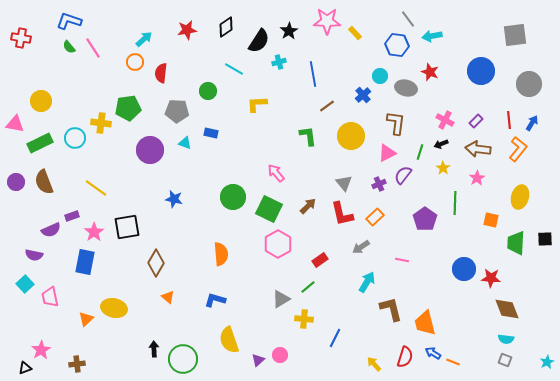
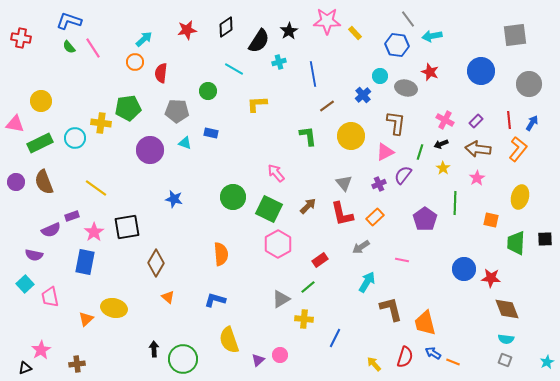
pink triangle at (387, 153): moved 2 px left, 1 px up
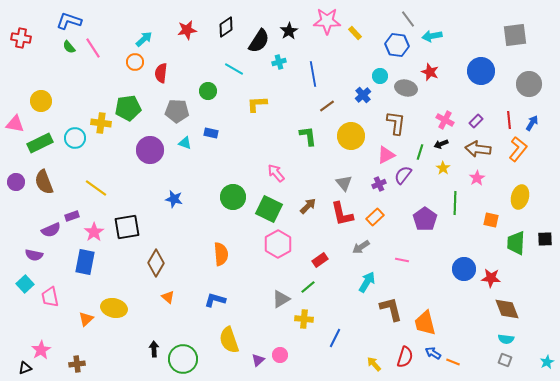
pink triangle at (385, 152): moved 1 px right, 3 px down
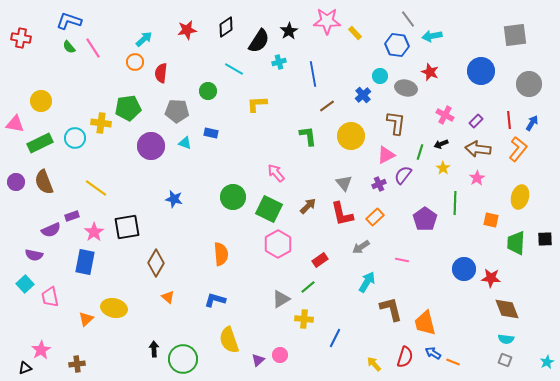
pink cross at (445, 120): moved 5 px up
purple circle at (150, 150): moved 1 px right, 4 px up
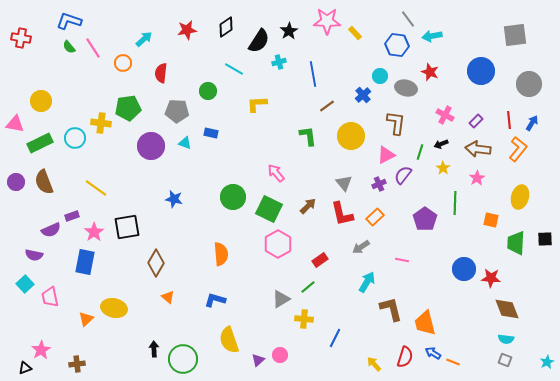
orange circle at (135, 62): moved 12 px left, 1 px down
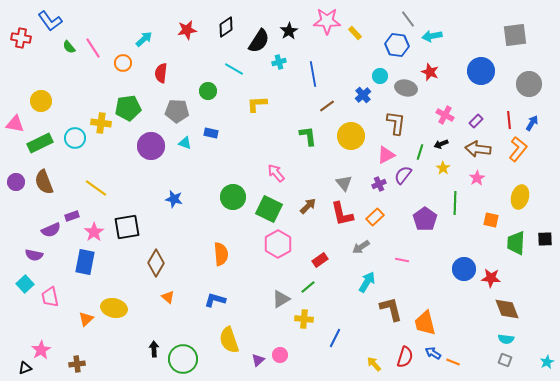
blue L-shape at (69, 21): moved 19 px left; rotated 145 degrees counterclockwise
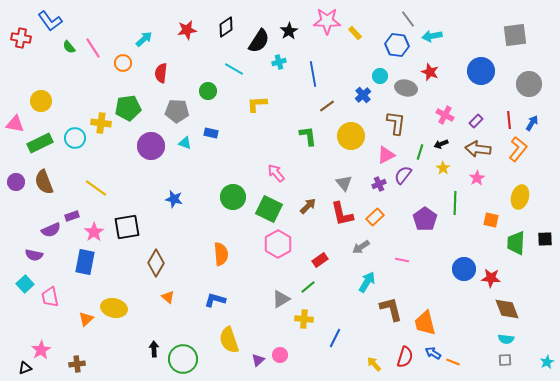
gray square at (505, 360): rotated 24 degrees counterclockwise
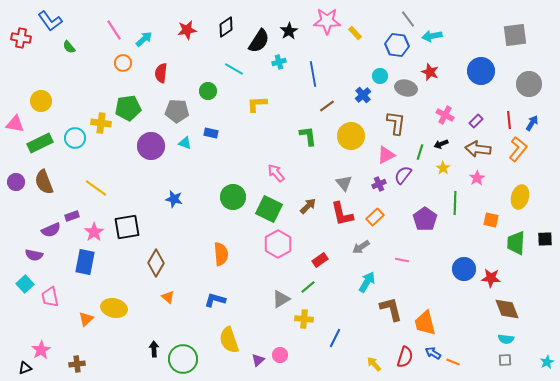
pink line at (93, 48): moved 21 px right, 18 px up
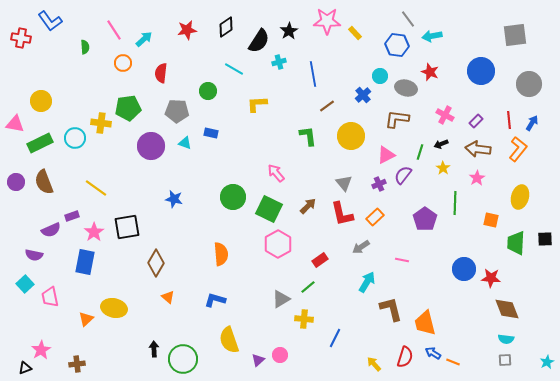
green semicircle at (69, 47): moved 16 px right; rotated 144 degrees counterclockwise
brown L-shape at (396, 123): moved 1 px right, 4 px up; rotated 90 degrees counterclockwise
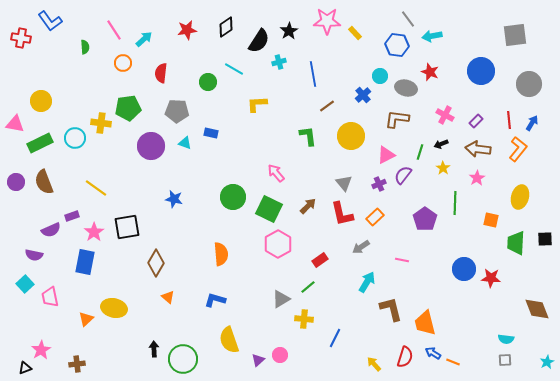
green circle at (208, 91): moved 9 px up
brown diamond at (507, 309): moved 30 px right
